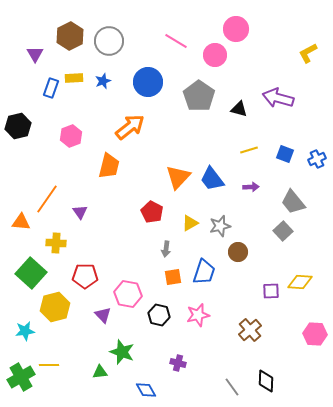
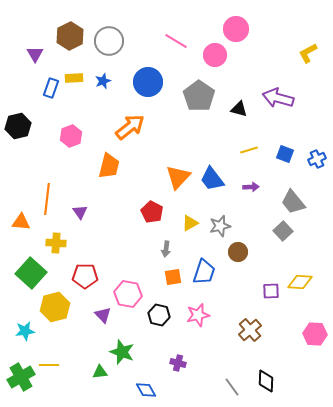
orange line at (47, 199): rotated 28 degrees counterclockwise
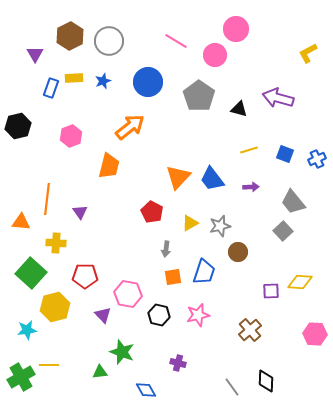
cyan star at (25, 331): moved 2 px right, 1 px up
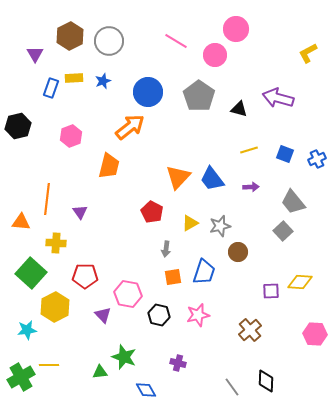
blue circle at (148, 82): moved 10 px down
yellow hexagon at (55, 307): rotated 12 degrees counterclockwise
green star at (122, 352): moved 2 px right, 5 px down
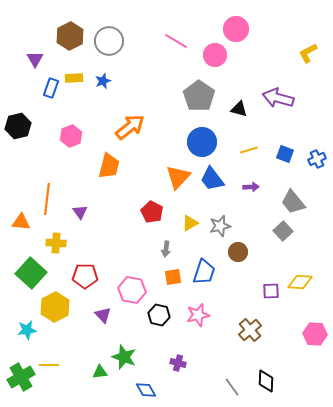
purple triangle at (35, 54): moved 5 px down
blue circle at (148, 92): moved 54 px right, 50 px down
pink hexagon at (128, 294): moved 4 px right, 4 px up
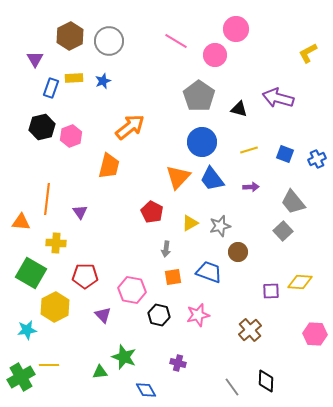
black hexagon at (18, 126): moved 24 px right, 1 px down
blue trapezoid at (204, 272): moved 5 px right; rotated 88 degrees counterclockwise
green square at (31, 273): rotated 12 degrees counterclockwise
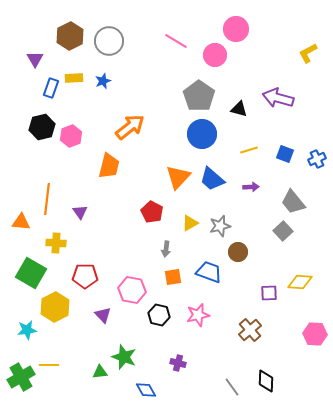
blue circle at (202, 142): moved 8 px up
blue trapezoid at (212, 179): rotated 12 degrees counterclockwise
purple square at (271, 291): moved 2 px left, 2 px down
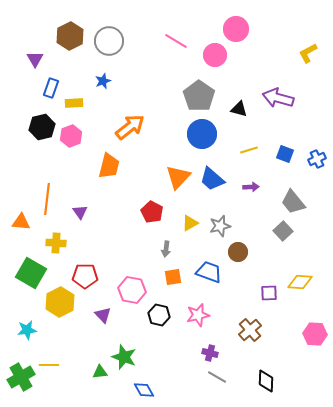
yellow rectangle at (74, 78): moved 25 px down
yellow hexagon at (55, 307): moved 5 px right, 5 px up
purple cross at (178, 363): moved 32 px right, 10 px up
gray line at (232, 387): moved 15 px left, 10 px up; rotated 24 degrees counterclockwise
blue diamond at (146, 390): moved 2 px left
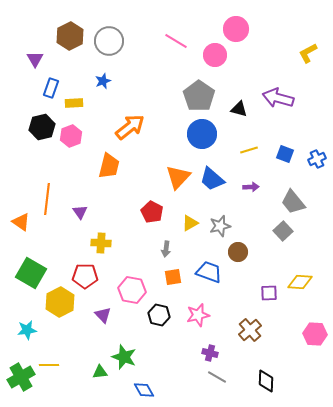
orange triangle at (21, 222): rotated 30 degrees clockwise
yellow cross at (56, 243): moved 45 px right
